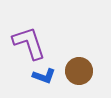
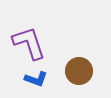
blue L-shape: moved 8 px left, 3 px down
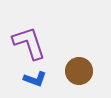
blue L-shape: moved 1 px left
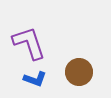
brown circle: moved 1 px down
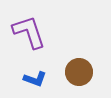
purple L-shape: moved 11 px up
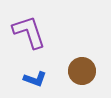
brown circle: moved 3 px right, 1 px up
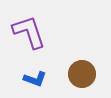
brown circle: moved 3 px down
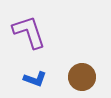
brown circle: moved 3 px down
